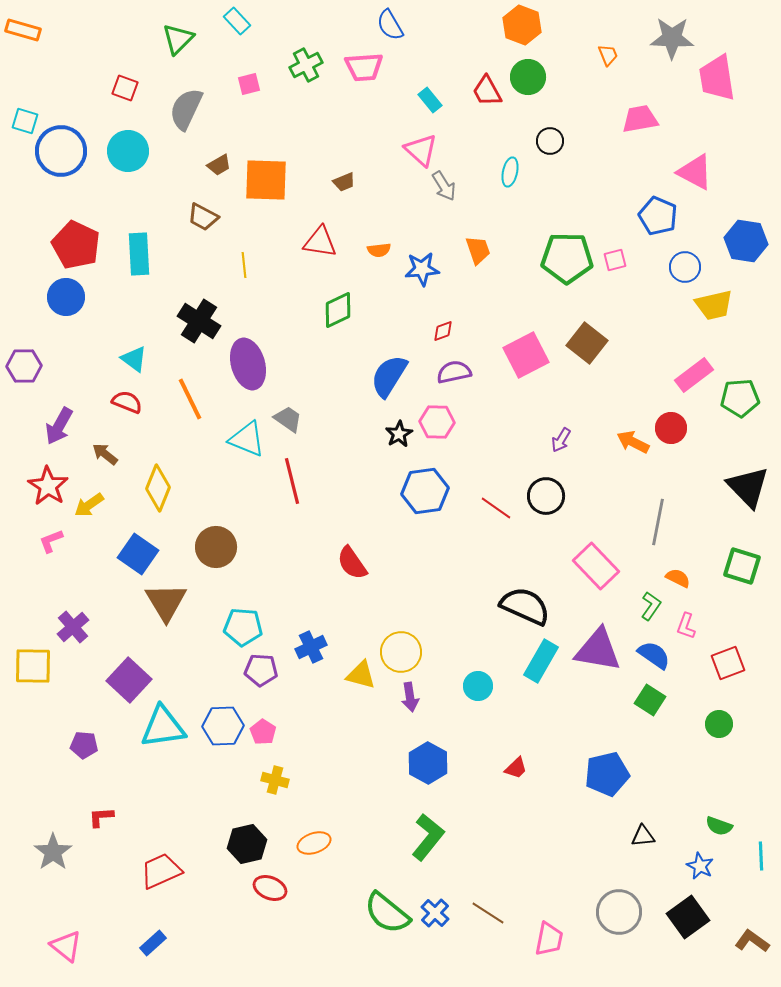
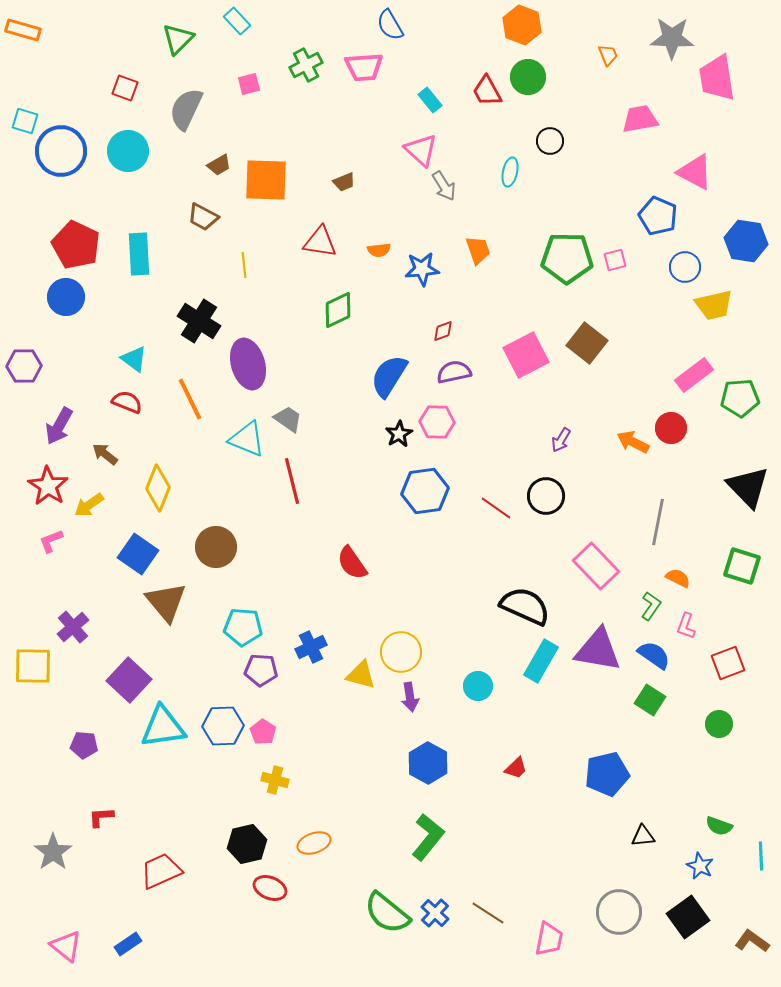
brown triangle at (166, 602): rotated 9 degrees counterclockwise
blue rectangle at (153, 943): moved 25 px left, 1 px down; rotated 8 degrees clockwise
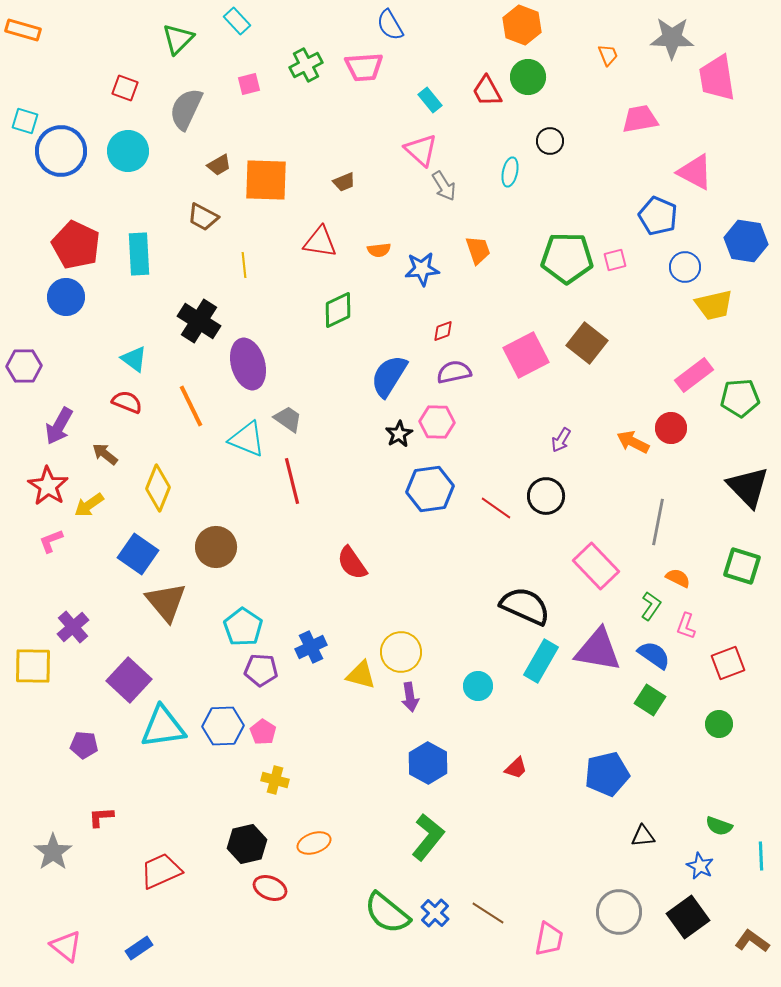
orange line at (190, 399): moved 1 px right, 7 px down
blue hexagon at (425, 491): moved 5 px right, 2 px up
cyan pentagon at (243, 627): rotated 30 degrees clockwise
blue rectangle at (128, 944): moved 11 px right, 4 px down
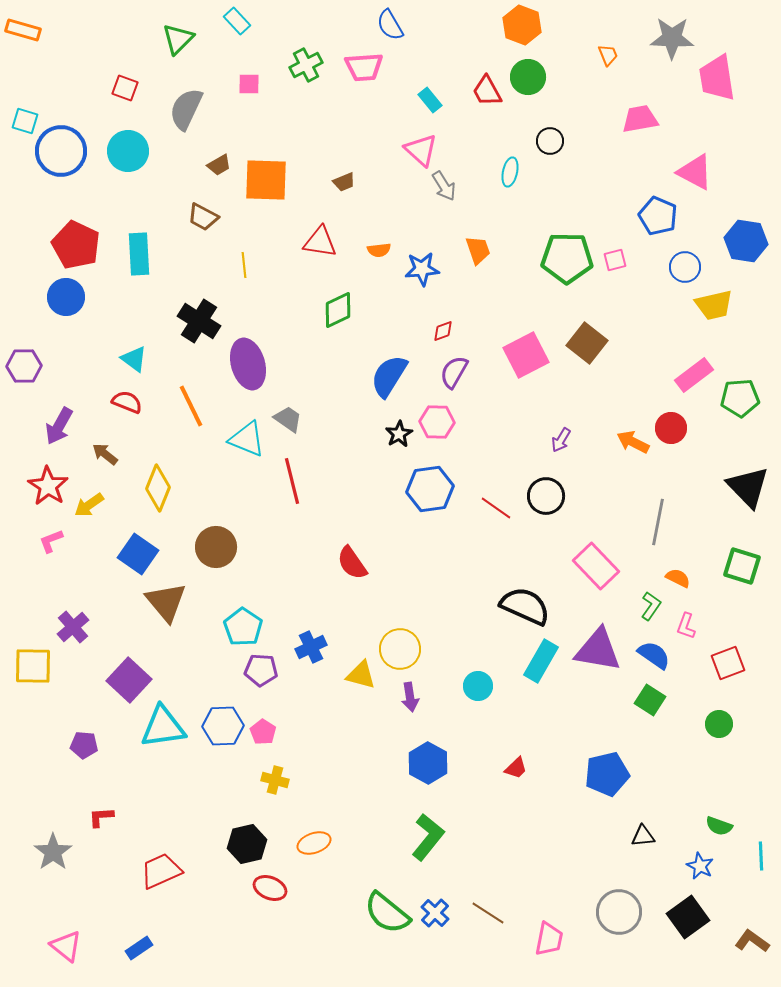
pink square at (249, 84): rotated 15 degrees clockwise
purple semicircle at (454, 372): rotated 48 degrees counterclockwise
yellow circle at (401, 652): moved 1 px left, 3 px up
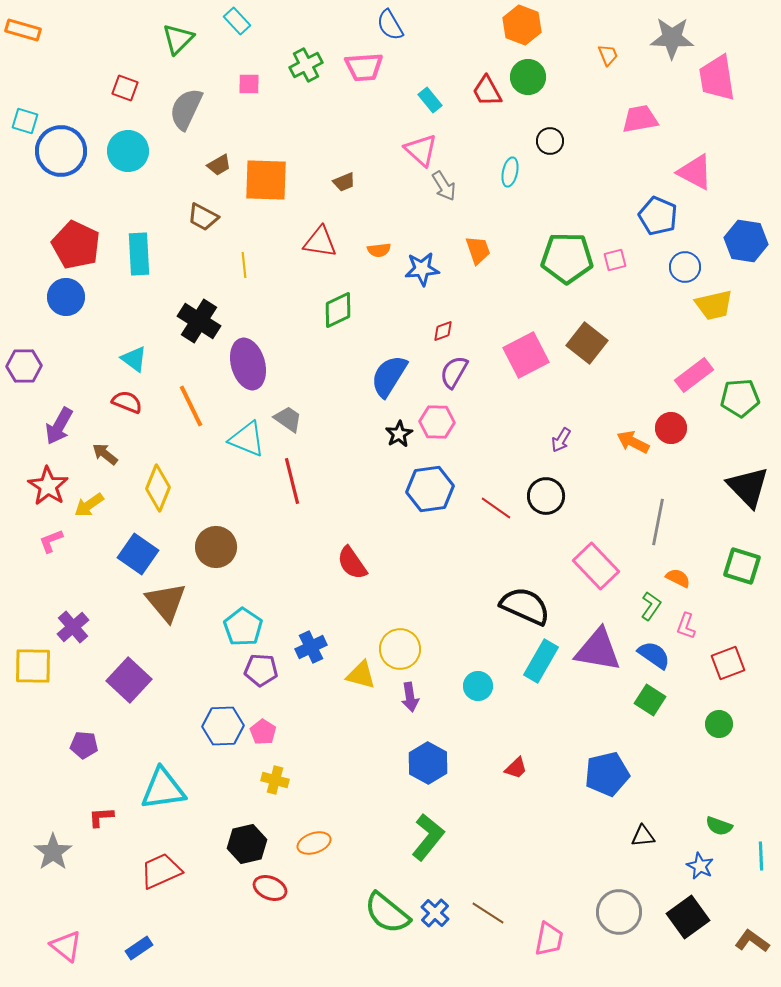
cyan triangle at (163, 727): moved 62 px down
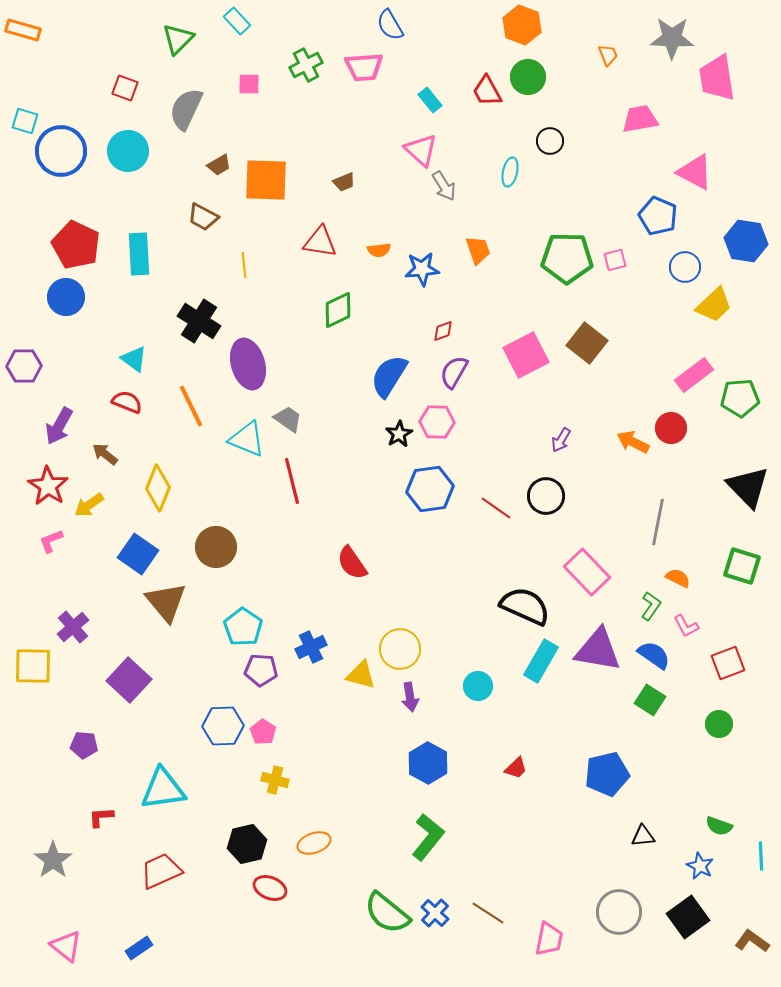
yellow trapezoid at (714, 305): rotated 30 degrees counterclockwise
pink rectangle at (596, 566): moved 9 px left, 6 px down
pink L-shape at (686, 626): rotated 48 degrees counterclockwise
gray star at (53, 852): moved 8 px down
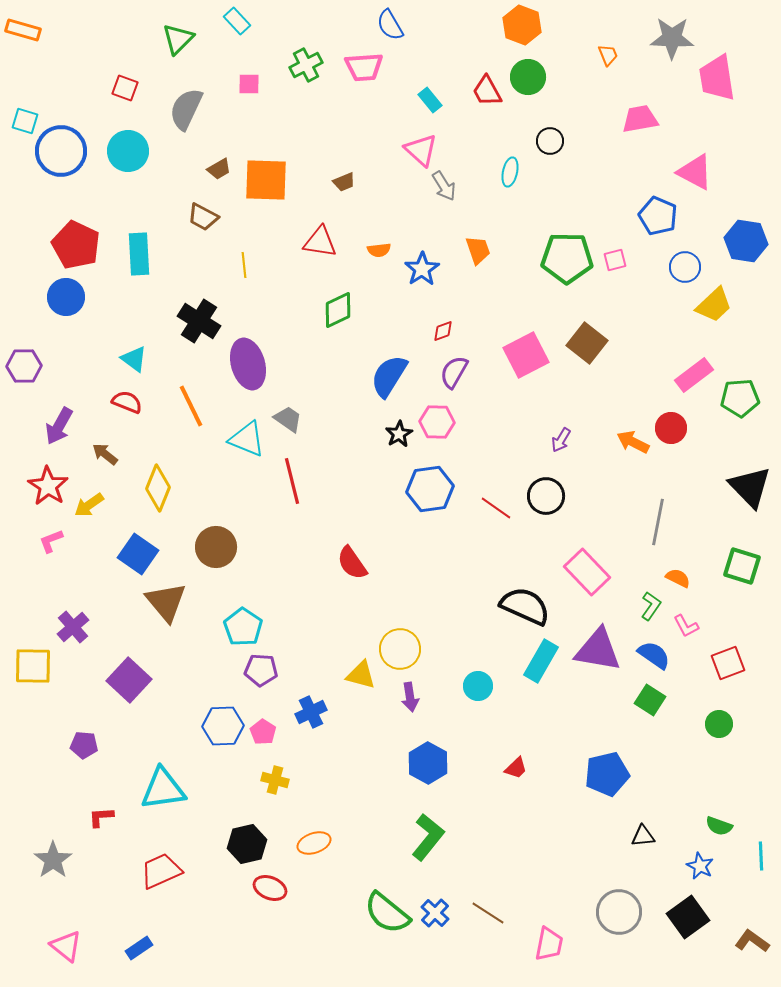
brown trapezoid at (219, 165): moved 4 px down
blue star at (422, 269): rotated 28 degrees counterclockwise
black triangle at (748, 487): moved 2 px right
blue cross at (311, 647): moved 65 px down
pink trapezoid at (549, 939): moved 5 px down
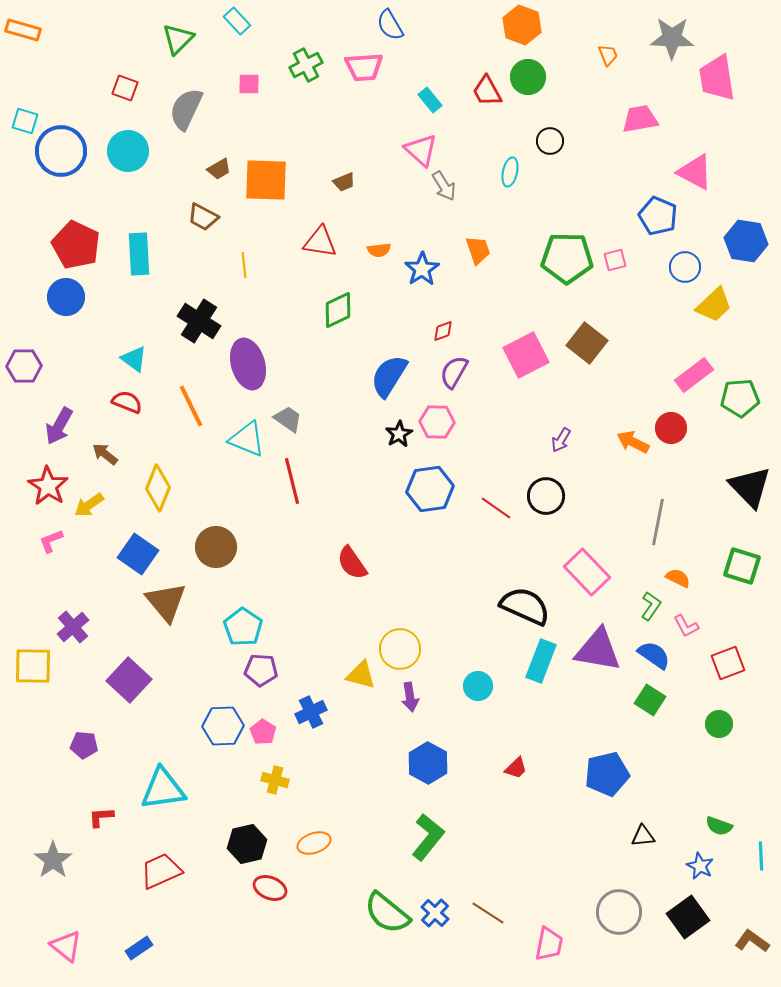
cyan rectangle at (541, 661): rotated 9 degrees counterclockwise
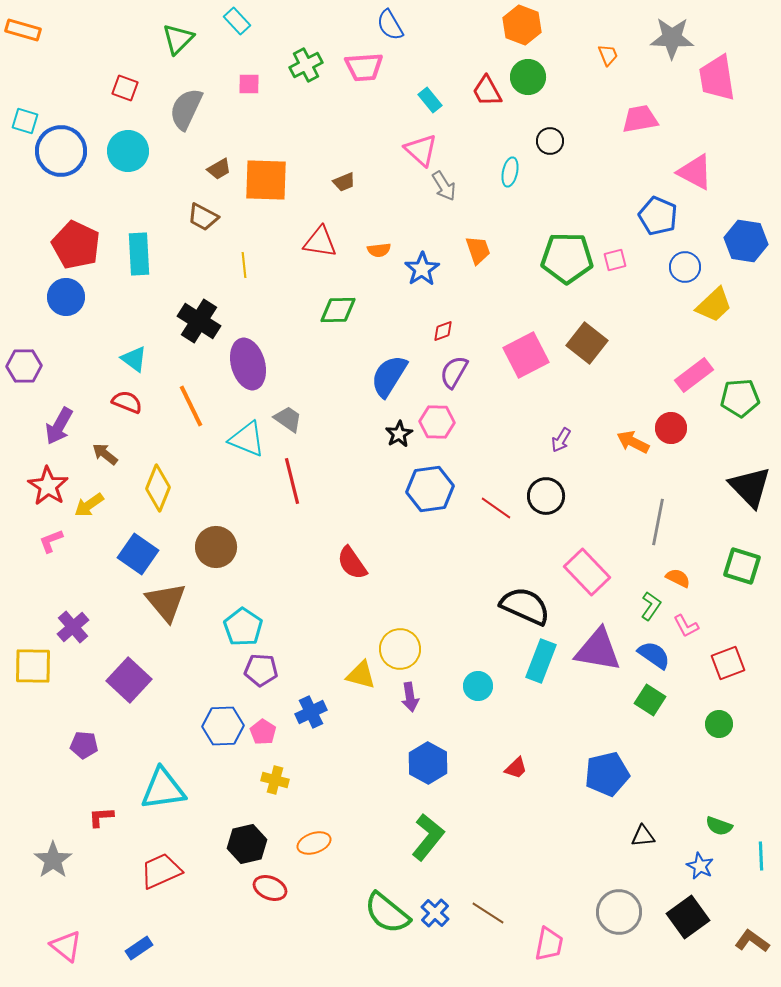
green diamond at (338, 310): rotated 24 degrees clockwise
